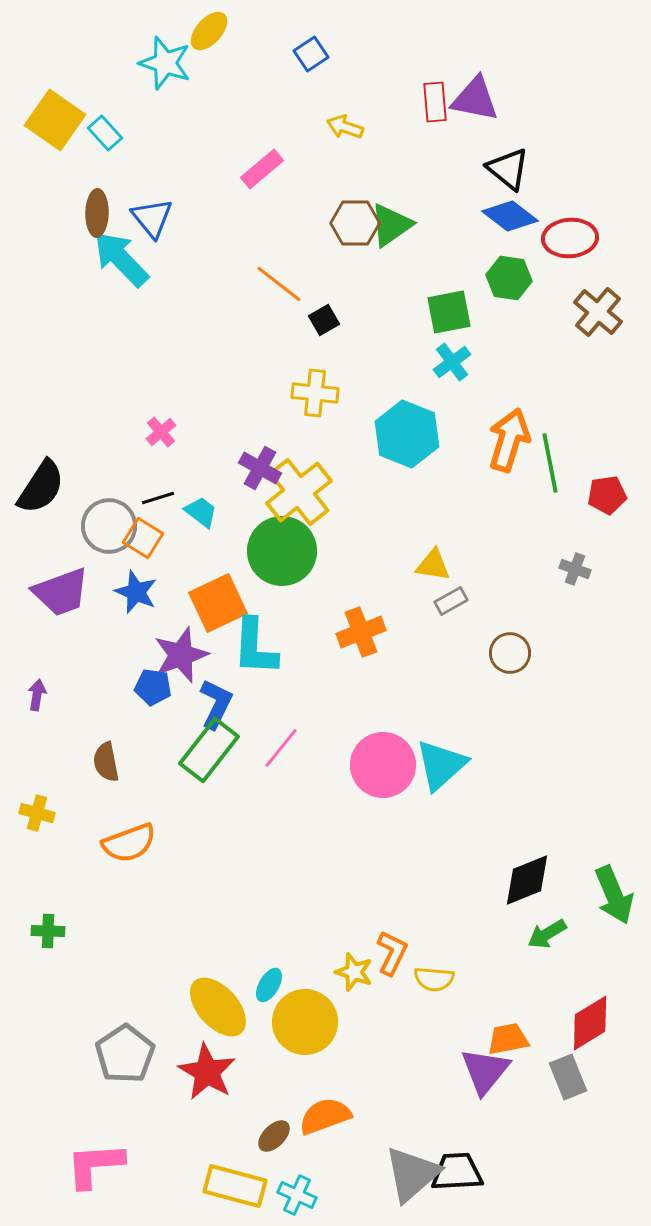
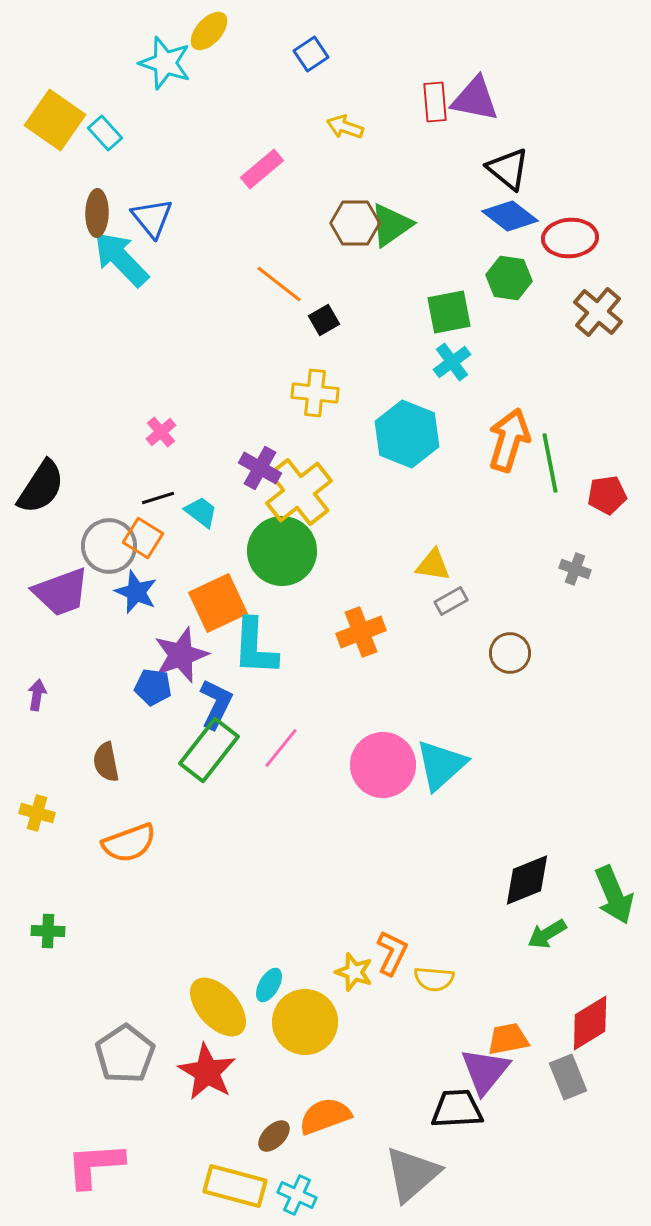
gray circle at (109, 526): moved 20 px down
black trapezoid at (457, 1172): moved 63 px up
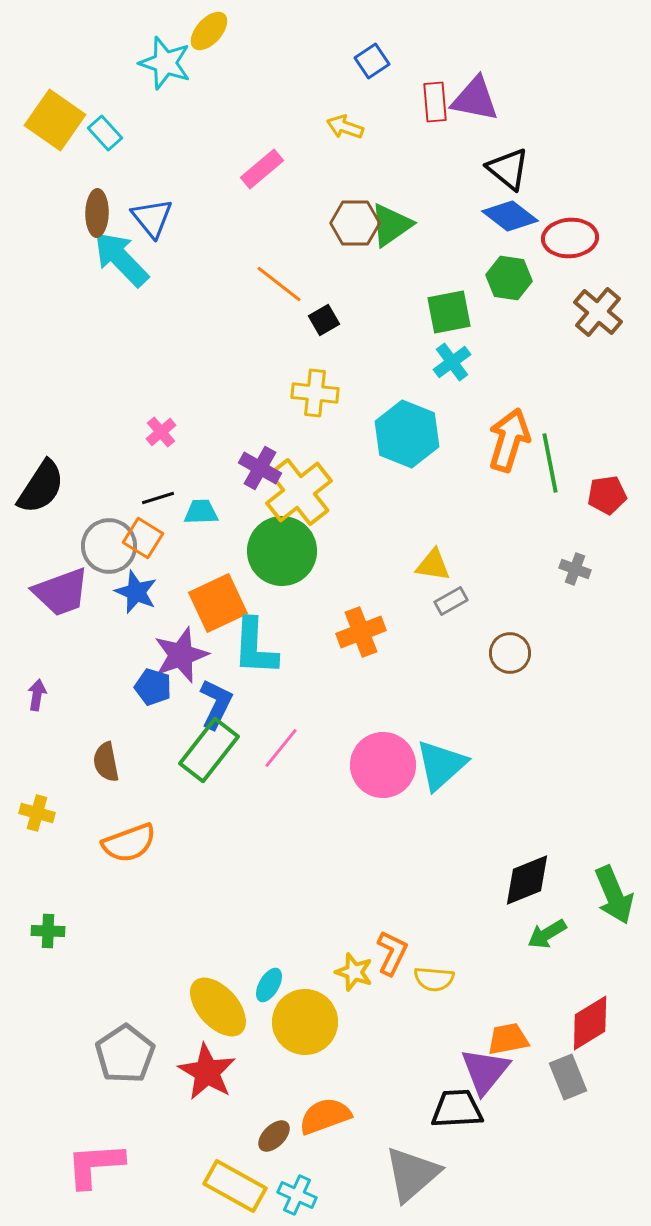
blue square at (311, 54): moved 61 px right, 7 px down
cyan trapezoid at (201, 512): rotated 39 degrees counterclockwise
blue pentagon at (153, 687): rotated 9 degrees clockwise
yellow rectangle at (235, 1186): rotated 14 degrees clockwise
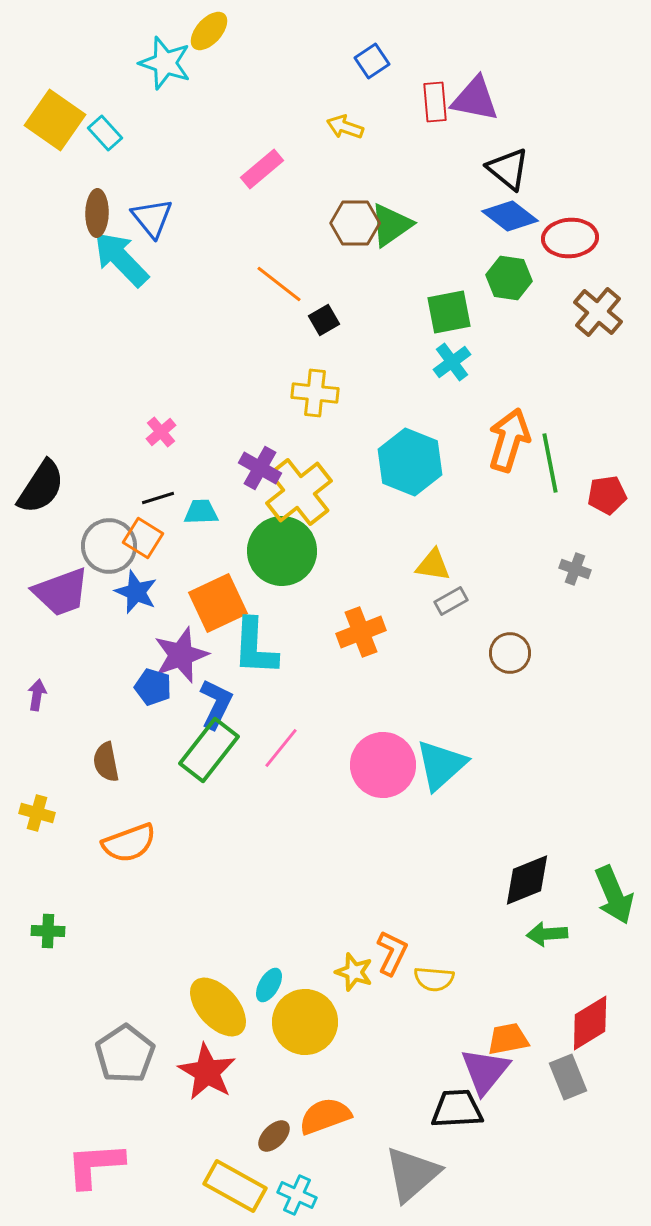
cyan hexagon at (407, 434): moved 3 px right, 28 px down
green arrow at (547, 934): rotated 27 degrees clockwise
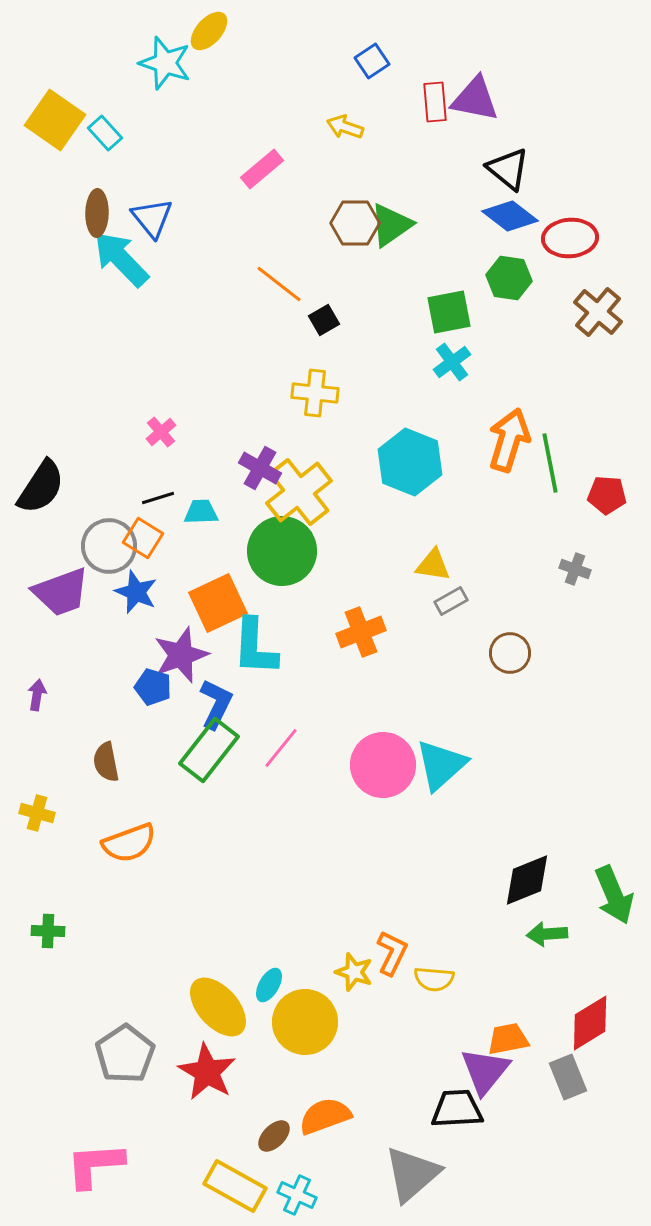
red pentagon at (607, 495): rotated 12 degrees clockwise
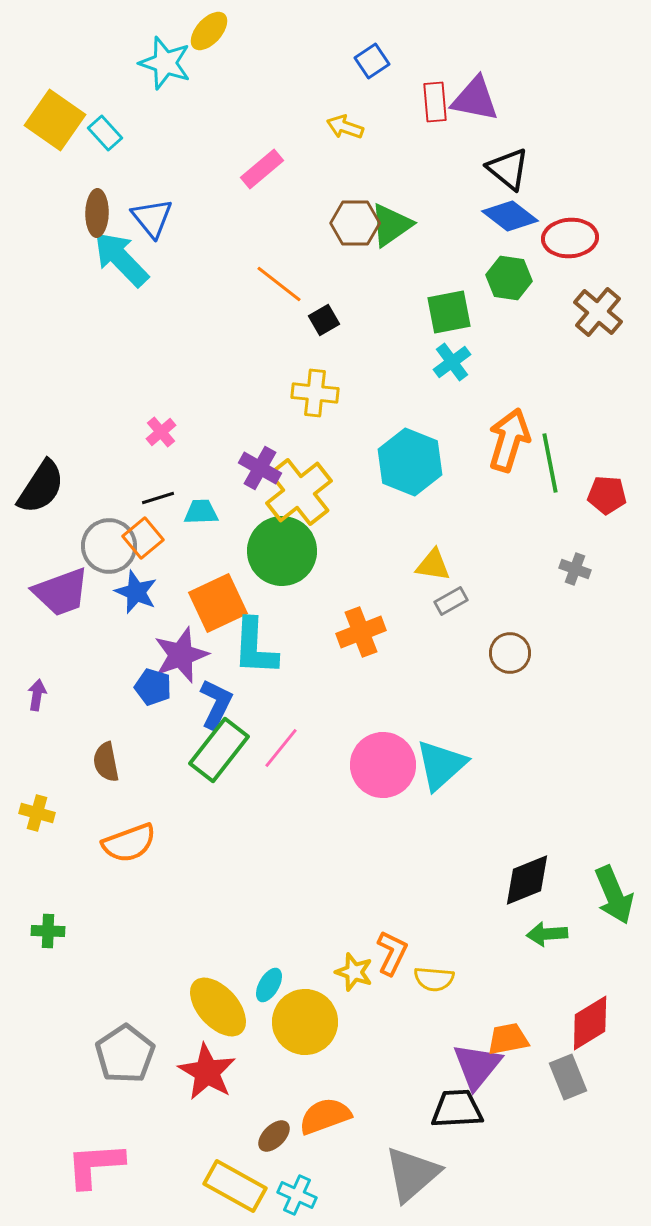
orange square at (143, 538): rotated 18 degrees clockwise
green rectangle at (209, 750): moved 10 px right
purple triangle at (485, 1071): moved 8 px left, 5 px up
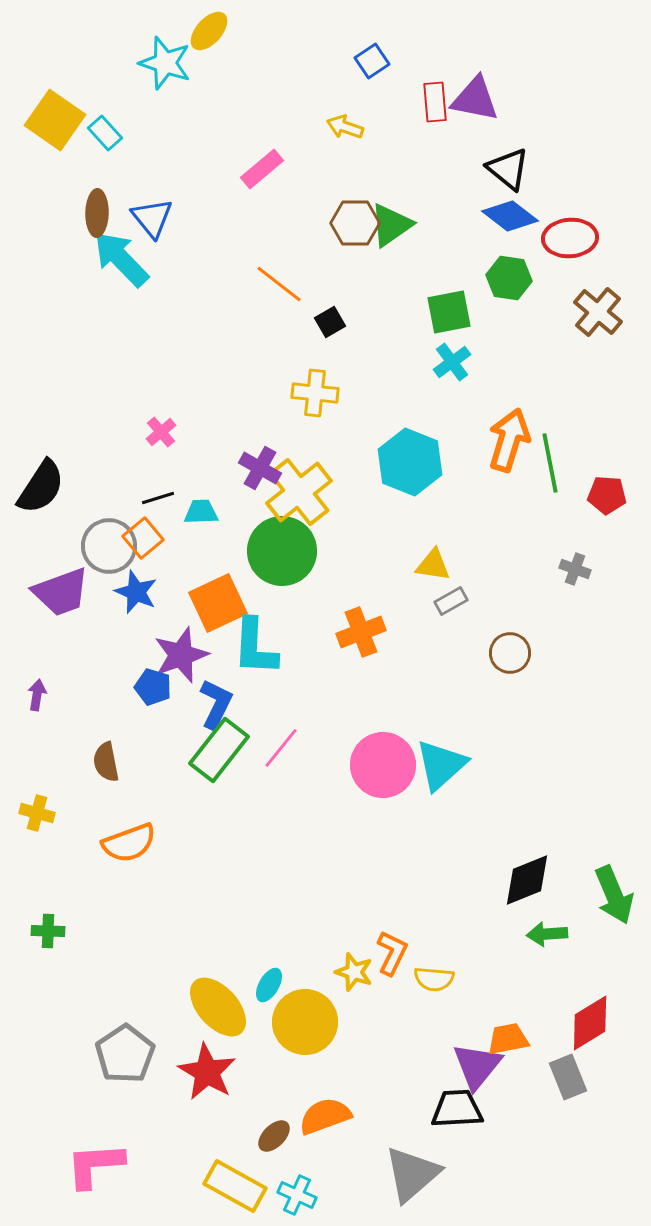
black square at (324, 320): moved 6 px right, 2 px down
